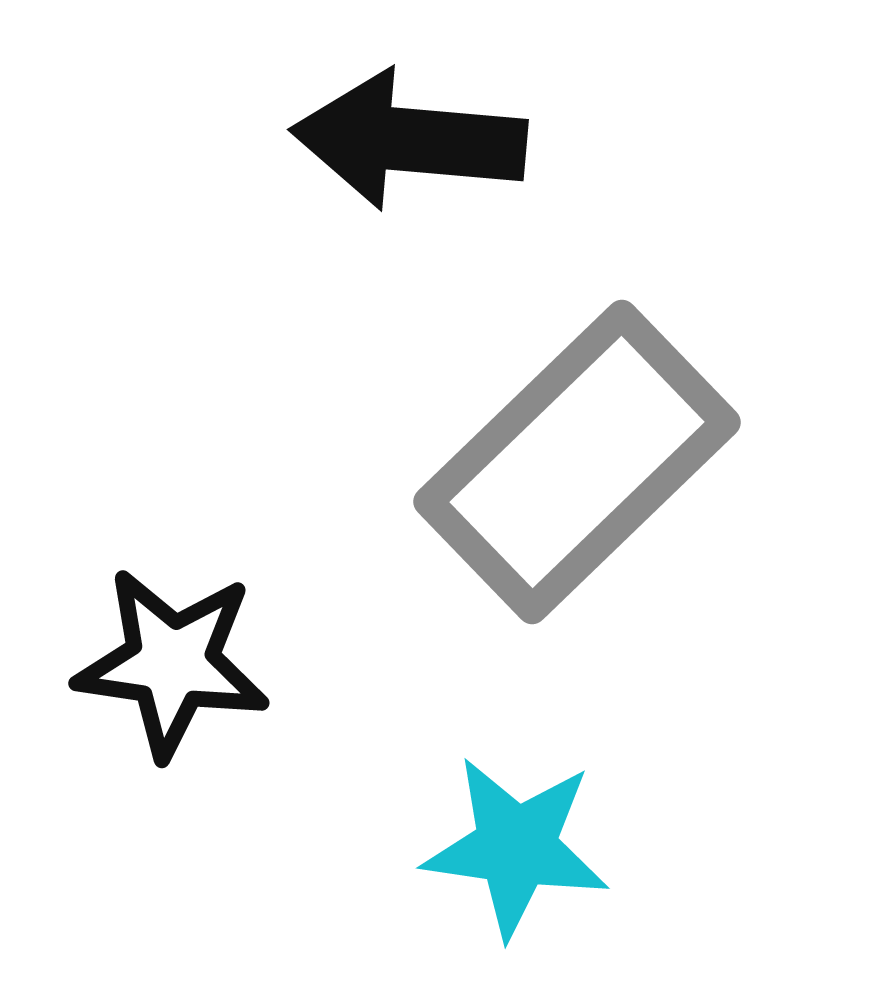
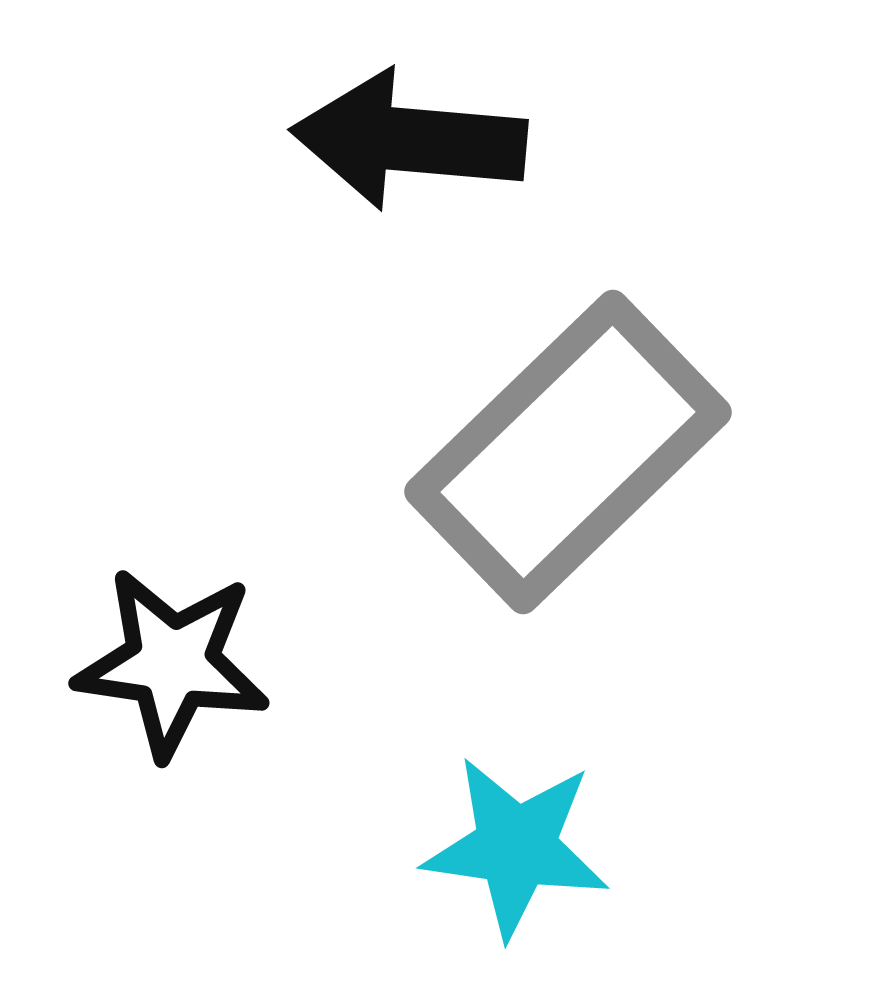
gray rectangle: moved 9 px left, 10 px up
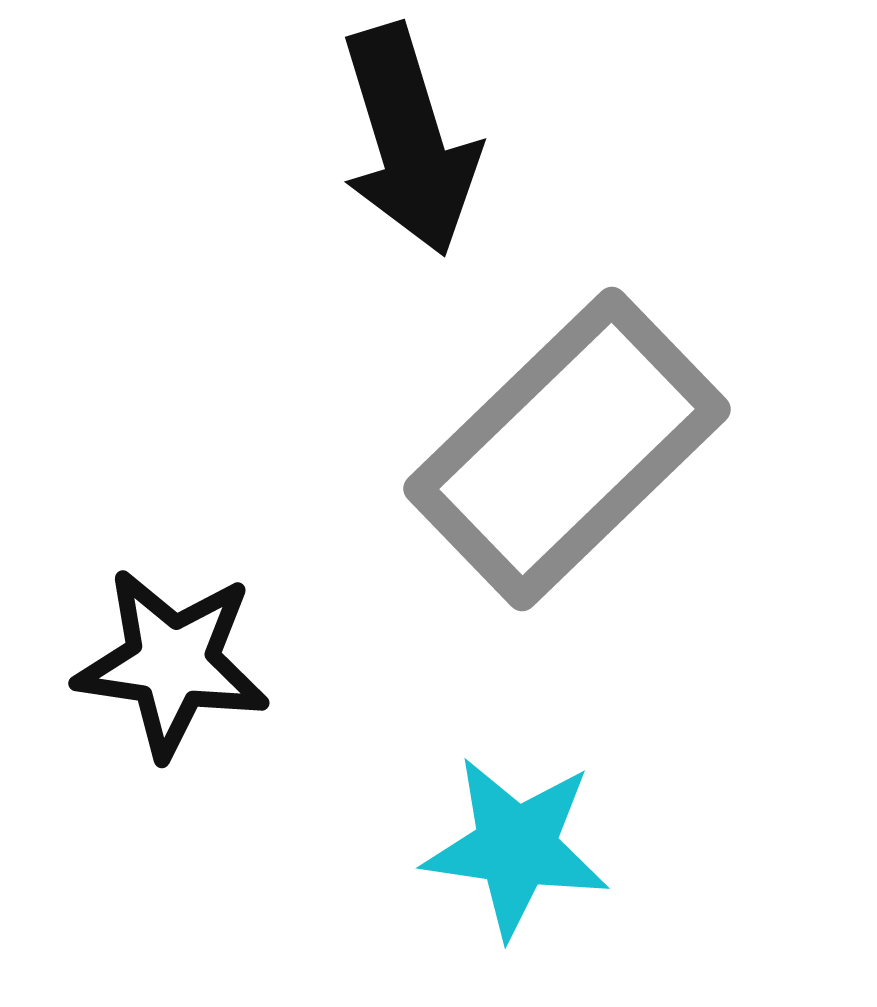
black arrow: rotated 112 degrees counterclockwise
gray rectangle: moved 1 px left, 3 px up
